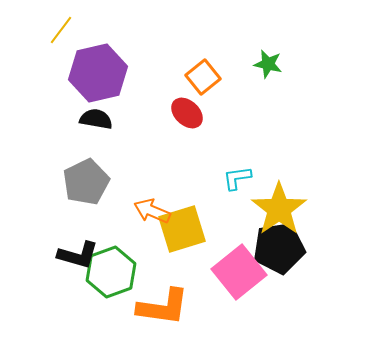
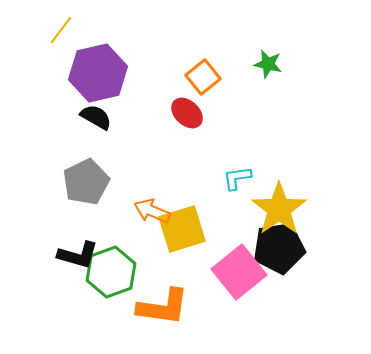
black semicircle: moved 2 px up; rotated 20 degrees clockwise
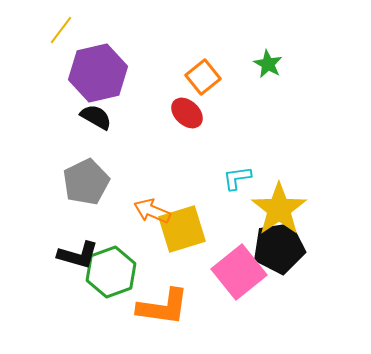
green star: rotated 16 degrees clockwise
